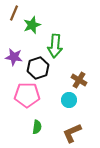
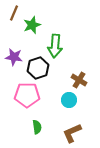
green semicircle: rotated 16 degrees counterclockwise
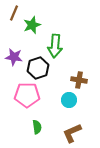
brown cross: rotated 21 degrees counterclockwise
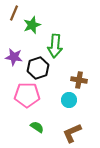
green semicircle: rotated 48 degrees counterclockwise
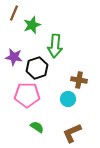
black hexagon: moved 1 px left
cyan circle: moved 1 px left, 1 px up
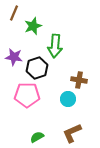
green star: moved 1 px right, 1 px down
green semicircle: moved 10 px down; rotated 64 degrees counterclockwise
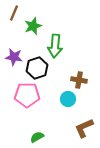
brown L-shape: moved 12 px right, 5 px up
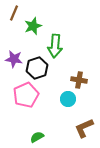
purple star: moved 2 px down
pink pentagon: moved 1 px left; rotated 25 degrees counterclockwise
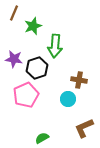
green semicircle: moved 5 px right, 1 px down
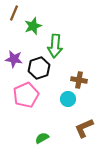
black hexagon: moved 2 px right
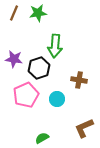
green star: moved 5 px right, 13 px up; rotated 12 degrees clockwise
cyan circle: moved 11 px left
